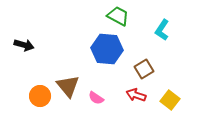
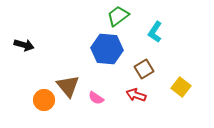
green trapezoid: rotated 65 degrees counterclockwise
cyan L-shape: moved 7 px left, 2 px down
orange circle: moved 4 px right, 4 px down
yellow square: moved 11 px right, 13 px up
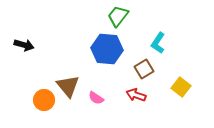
green trapezoid: rotated 15 degrees counterclockwise
cyan L-shape: moved 3 px right, 11 px down
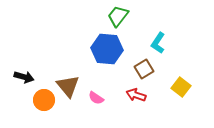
black arrow: moved 32 px down
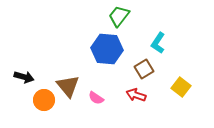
green trapezoid: moved 1 px right
